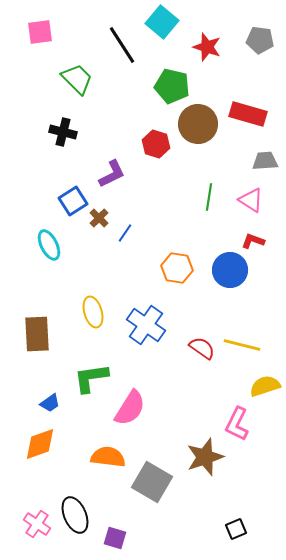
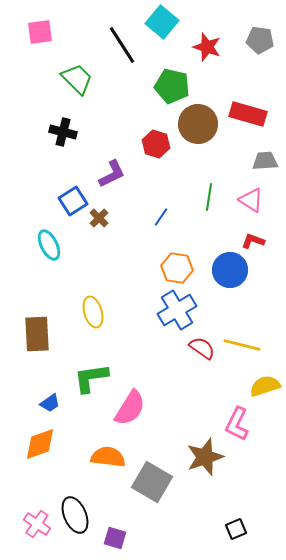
blue line: moved 36 px right, 16 px up
blue cross: moved 31 px right, 15 px up; rotated 24 degrees clockwise
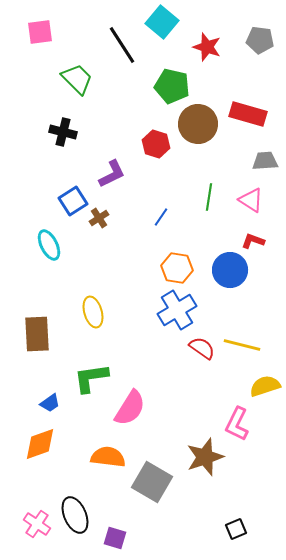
brown cross: rotated 12 degrees clockwise
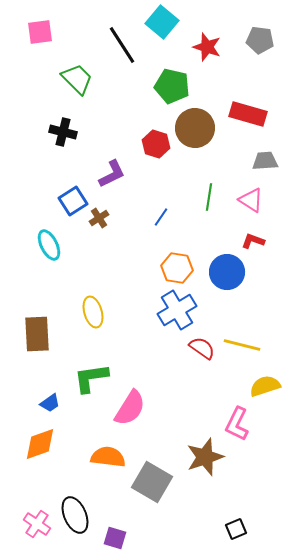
brown circle: moved 3 px left, 4 px down
blue circle: moved 3 px left, 2 px down
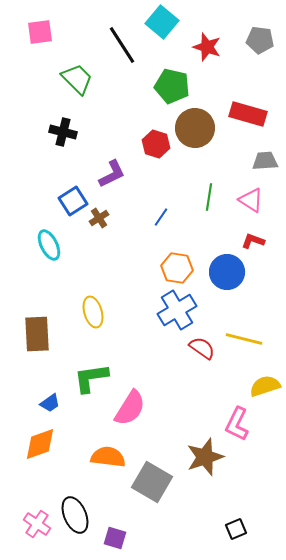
yellow line: moved 2 px right, 6 px up
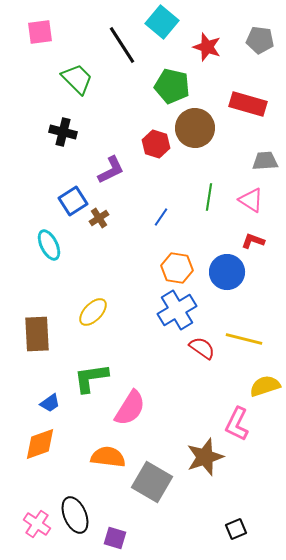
red rectangle: moved 10 px up
purple L-shape: moved 1 px left, 4 px up
yellow ellipse: rotated 60 degrees clockwise
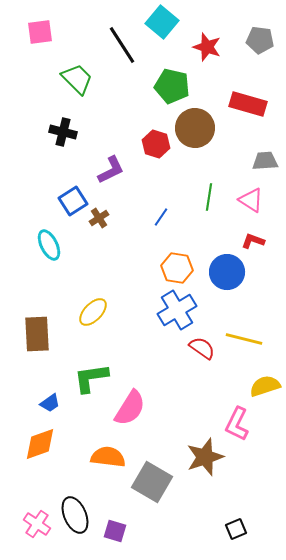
purple square: moved 7 px up
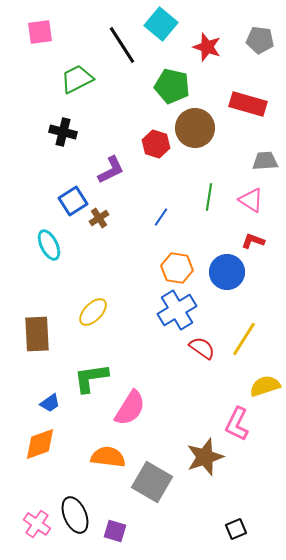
cyan square: moved 1 px left, 2 px down
green trapezoid: rotated 72 degrees counterclockwise
yellow line: rotated 72 degrees counterclockwise
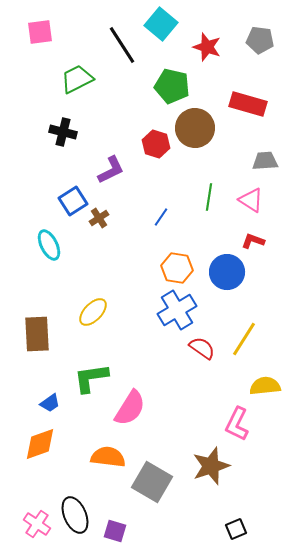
yellow semicircle: rotated 12 degrees clockwise
brown star: moved 6 px right, 9 px down
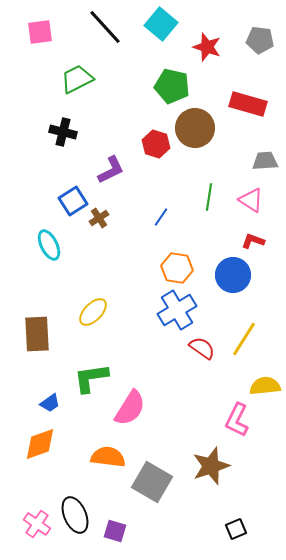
black line: moved 17 px left, 18 px up; rotated 9 degrees counterclockwise
blue circle: moved 6 px right, 3 px down
pink L-shape: moved 4 px up
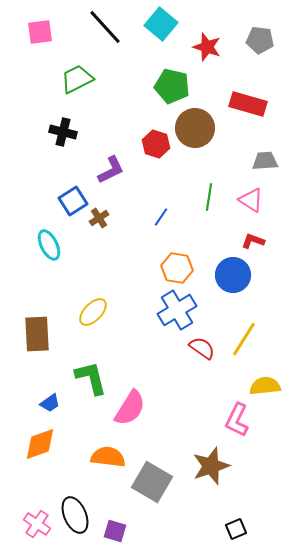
green L-shape: rotated 84 degrees clockwise
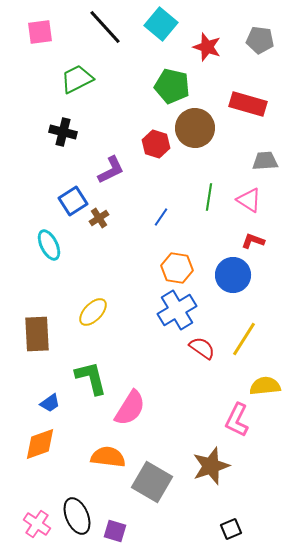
pink triangle: moved 2 px left
black ellipse: moved 2 px right, 1 px down
black square: moved 5 px left
